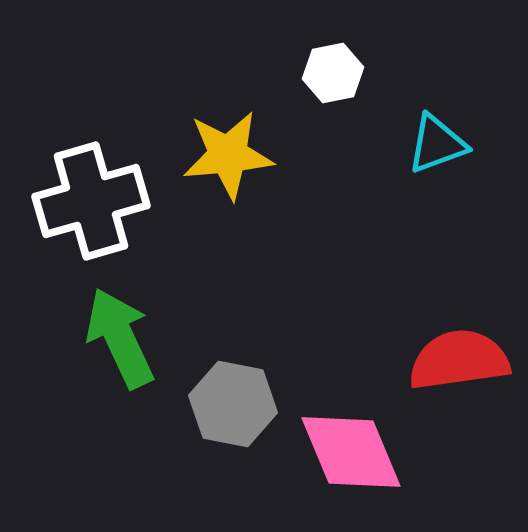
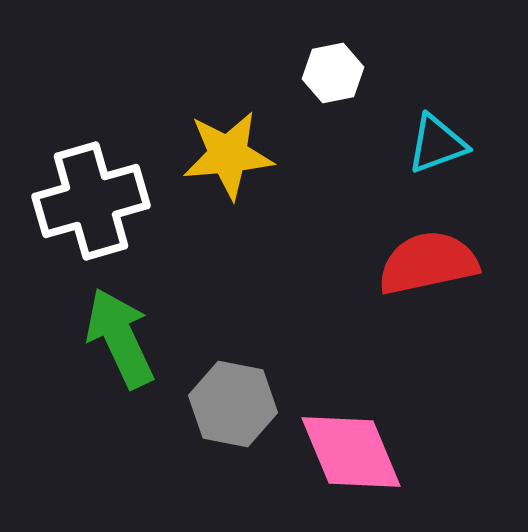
red semicircle: moved 31 px left, 97 px up; rotated 4 degrees counterclockwise
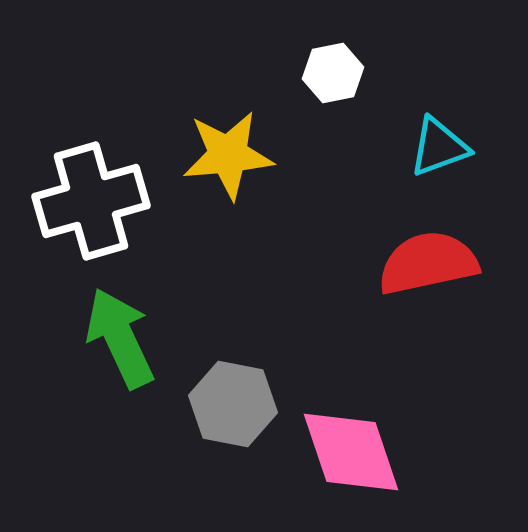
cyan triangle: moved 2 px right, 3 px down
pink diamond: rotated 4 degrees clockwise
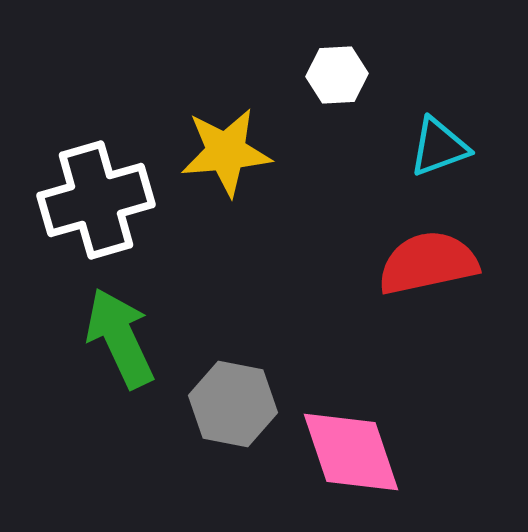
white hexagon: moved 4 px right, 2 px down; rotated 8 degrees clockwise
yellow star: moved 2 px left, 3 px up
white cross: moved 5 px right, 1 px up
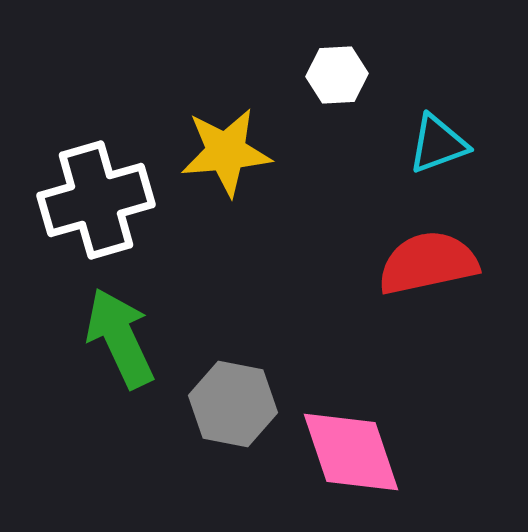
cyan triangle: moved 1 px left, 3 px up
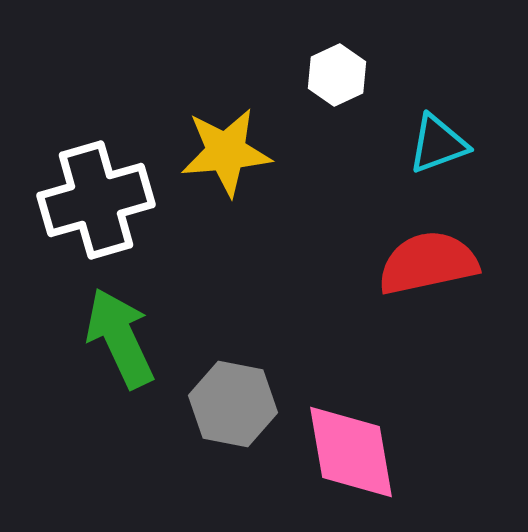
white hexagon: rotated 22 degrees counterclockwise
pink diamond: rotated 9 degrees clockwise
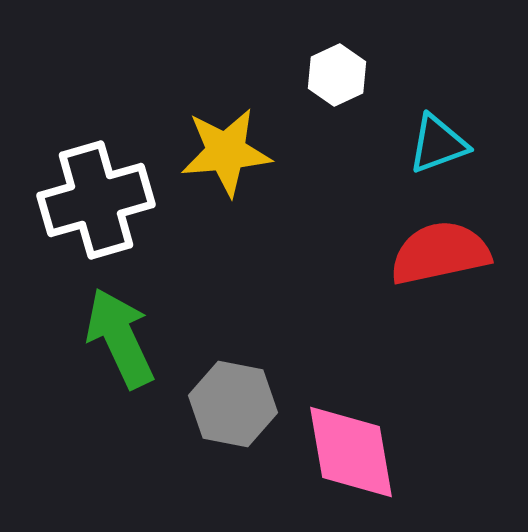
red semicircle: moved 12 px right, 10 px up
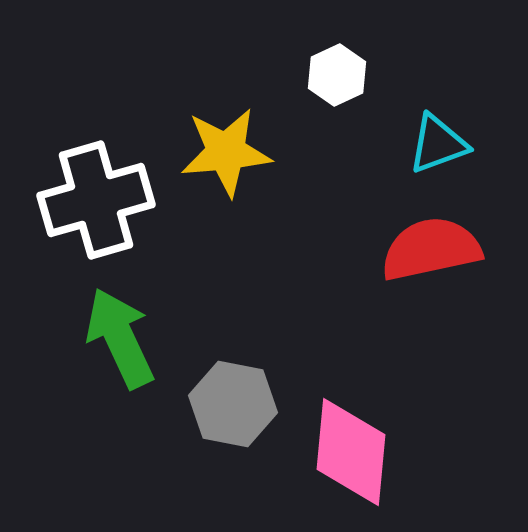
red semicircle: moved 9 px left, 4 px up
pink diamond: rotated 15 degrees clockwise
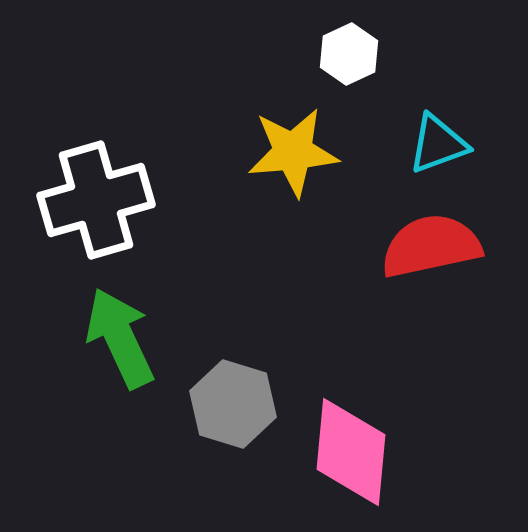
white hexagon: moved 12 px right, 21 px up
yellow star: moved 67 px right
red semicircle: moved 3 px up
gray hexagon: rotated 6 degrees clockwise
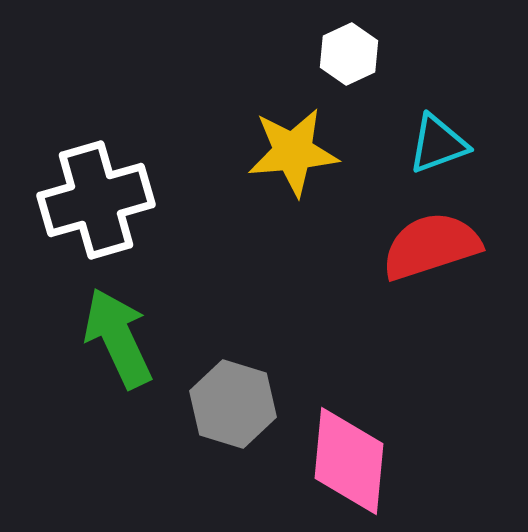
red semicircle: rotated 6 degrees counterclockwise
green arrow: moved 2 px left
pink diamond: moved 2 px left, 9 px down
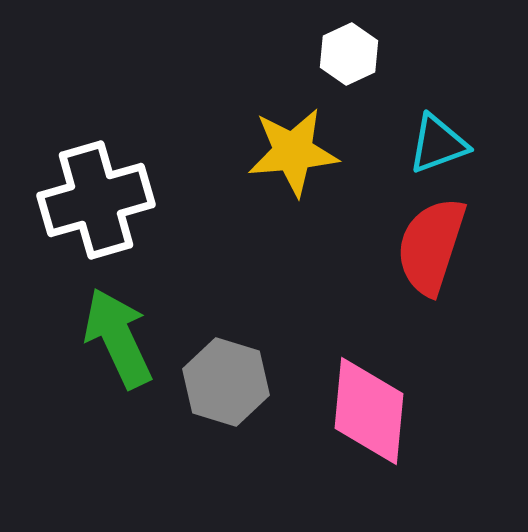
red semicircle: rotated 54 degrees counterclockwise
gray hexagon: moved 7 px left, 22 px up
pink diamond: moved 20 px right, 50 px up
